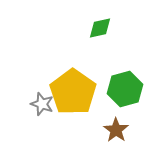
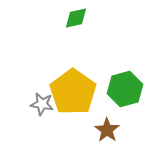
green diamond: moved 24 px left, 10 px up
gray star: rotated 10 degrees counterclockwise
brown star: moved 9 px left
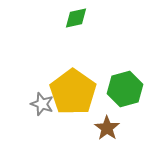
gray star: rotated 10 degrees clockwise
brown star: moved 2 px up
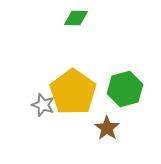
green diamond: rotated 15 degrees clockwise
gray star: moved 1 px right, 1 px down
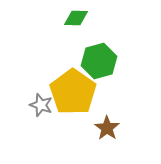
green hexagon: moved 26 px left, 28 px up
gray star: moved 2 px left
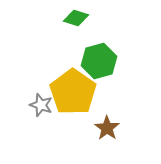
green diamond: rotated 15 degrees clockwise
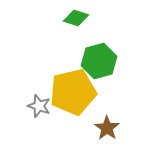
yellow pentagon: rotated 24 degrees clockwise
gray star: moved 2 px left, 1 px down
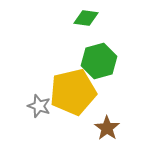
green diamond: moved 10 px right; rotated 10 degrees counterclockwise
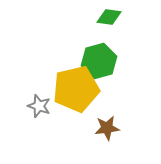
green diamond: moved 23 px right, 1 px up
yellow pentagon: moved 3 px right, 3 px up
brown star: rotated 30 degrees clockwise
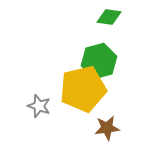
yellow pentagon: moved 7 px right
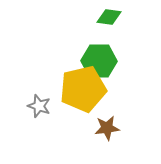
green hexagon: rotated 16 degrees clockwise
